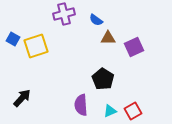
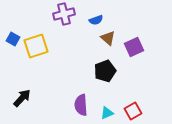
blue semicircle: rotated 56 degrees counterclockwise
brown triangle: rotated 42 degrees clockwise
black pentagon: moved 2 px right, 8 px up; rotated 20 degrees clockwise
cyan triangle: moved 3 px left, 2 px down
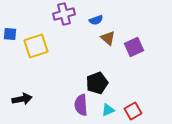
blue square: moved 3 px left, 5 px up; rotated 24 degrees counterclockwise
black pentagon: moved 8 px left, 12 px down
black arrow: moved 1 px down; rotated 36 degrees clockwise
cyan triangle: moved 1 px right, 3 px up
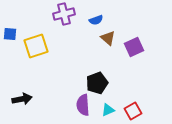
purple semicircle: moved 2 px right
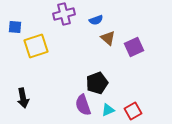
blue square: moved 5 px right, 7 px up
black arrow: moved 1 px right, 1 px up; rotated 90 degrees clockwise
purple semicircle: rotated 15 degrees counterclockwise
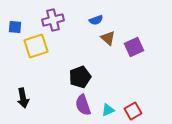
purple cross: moved 11 px left, 6 px down
black pentagon: moved 17 px left, 6 px up
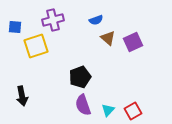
purple square: moved 1 px left, 5 px up
black arrow: moved 1 px left, 2 px up
cyan triangle: rotated 24 degrees counterclockwise
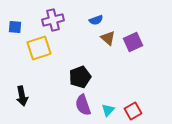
yellow square: moved 3 px right, 2 px down
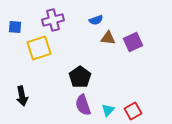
brown triangle: rotated 35 degrees counterclockwise
black pentagon: rotated 15 degrees counterclockwise
